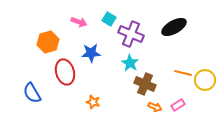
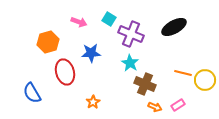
orange star: rotated 24 degrees clockwise
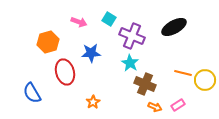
purple cross: moved 1 px right, 2 px down
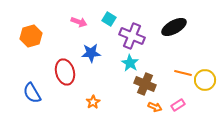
orange hexagon: moved 17 px left, 6 px up
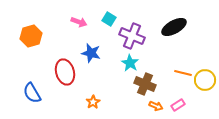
blue star: rotated 18 degrees clockwise
orange arrow: moved 1 px right, 1 px up
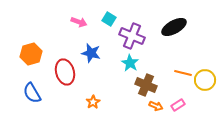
orange hexagon: moved 18 px down
brown cross: moved 1 px right, 1 px down
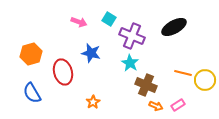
red ellipse: moved 2 px left
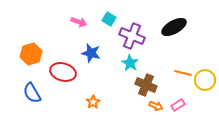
red ellipse: rotated 60 degrees counterclockwise
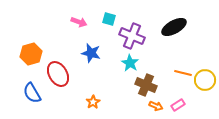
cyan square: rotated 16 degrees counterclockwise
red ellipse: moved 5 px left, 2 px down; rotated 45 degrees clockwise
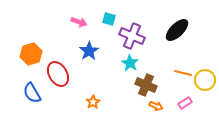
black ellipse: moved 3 px right, 3 px down; rotated 15 degrees counterclockwise
blue star: moved 2 px left, 2 px up; rotated 24 degrees clockwise
pink rectangle: moved 7 px right, 2 px up
